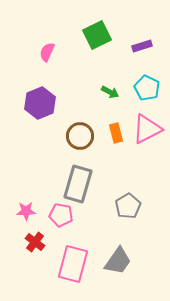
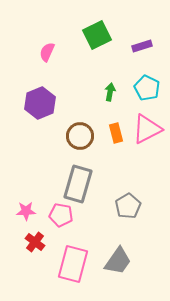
green arrow: rotated 108 degrees counterclockwise
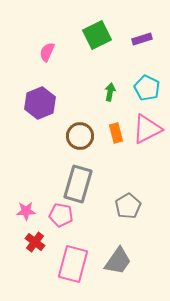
purple rectangle: moved 7 px up
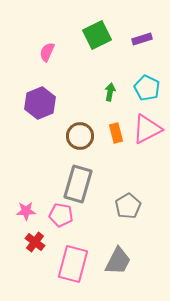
gray trapezoid: rotated 8 degrees counterclockwise
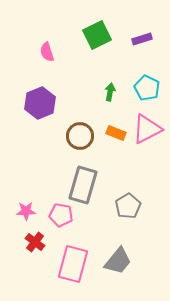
pink semicircle: rotated 42 degrees counterclockwise
orange rectangle: rotated 54 degrees counterclockwise
gray rectangle: moved 5 px right, 1 px down
gray trapezoid: rotated 12 degrees clockwise
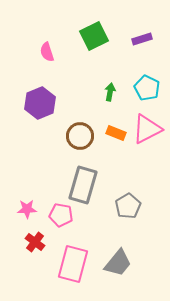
green square: moved 3 px left, 1 px down
pink star: moved 1 px right, 2 px up
gray trapezoid: moved 2 px down
